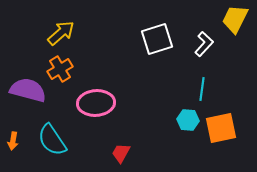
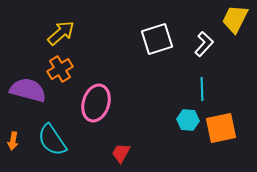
cyan line: rotated 10 degrees counterclockwise
pink ellipse: rotated 69 degrees counterclockwise
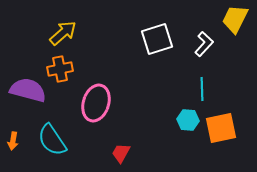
yellow arrow: moved 2 px right
orange cross: rotated 20 degrees clockwise
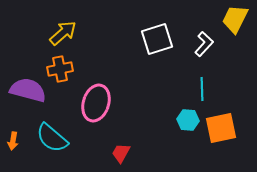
cyan semicircle: moved 2 px up; rotated 16 degrees counterclockwise
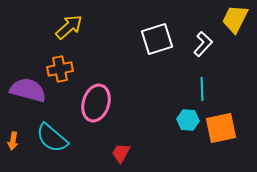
yellow arrow: moved 6 px right, 6 px up
white L-shape: moved 1 px left
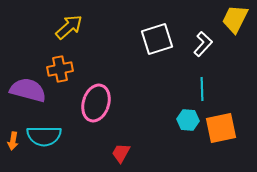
cyan semicircle: moved 8 px left, 2 px up; rotated 40 degrees counterclockwise
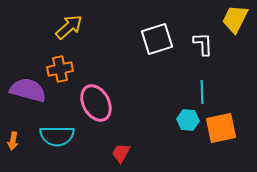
white L-shape: rotated 45 degrees counterclockwise
cyan line: moved 3 px down
pink ellipse: rotated 45 degrees counterclockwise
cyan semicircle: moved 13 px right
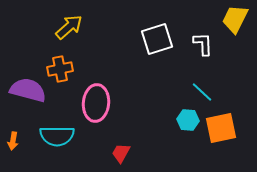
cyan line: rotated 45 degrees counterclockwise
pink ellipse: rotated 33 degrees clockwise
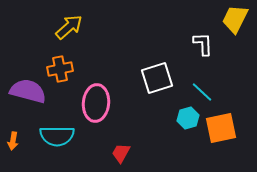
white square: moved 39 px down
purple semicircle: moved 1 px down
cyan hexagon: moved 2 px up; rotated 20 degrees counterclockwise
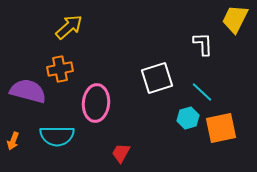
orange arrow: rotated 12 degrees clockwise
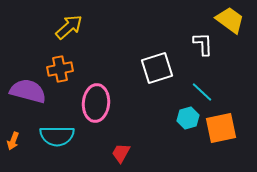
yellow trapezoid: moved 5 px left, 1 px down; rotated 100 degrees clockwise
white square: moved 10 px up
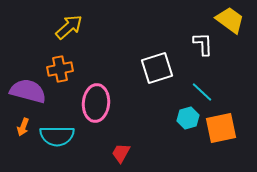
orange arrow: moved 10 px right, 14 px up
